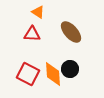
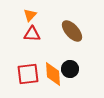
orange triangle: moved 8 px left, 3 px down; rotated 40 degrees clockwise
brown ellipse: moved 1 px right, 1 px up
red square: rotated 35 degrees counterclockwise
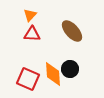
red square: moved 5 px down; rotated 30 degrees clockwise
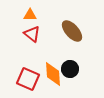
orange triangle: rotated 48 degrees clockwise
red triangle: rotated 36 degrees clockwise
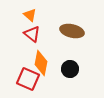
orange triangle: rotated 40 degrees clockwise
brown ellipse: rotated 35 degrees counterclockwise
orange diamond: moved 12 px left, 11 px up; rotated 15 degrees clockwise
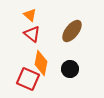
brown ellipse: rotated 65 degrees counterclockwise
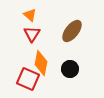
red triangle: rotated 24 degrees clockwise
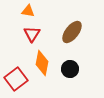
orange triangle: moved 2 px left, 4 px up; rotated 32 degrees counterclockwise
brown ellipse: moved 1 px down
orange diamond: moved 1 px right
red square: moved 12 px left; rotated 30 degrees clockwise
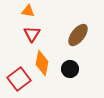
brown ellipse: moved 6 px right, 3 px down
red square: moved 3 px right
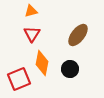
orange triangle: moved 3 px right; rotated 24 degrees counterclockwise
red square: rotated 15 degrees clockwise
